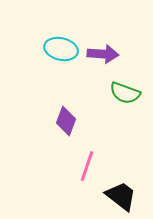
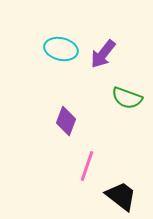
purple arrow: rotated 124 degrees clockwise
green semicircle: moved 2 px right, 5 px down
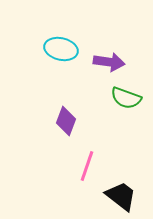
purple arrow: moved 6 px right, 8 px down; rotated 120 degrees counterclockwise
green semicircle: moved 1 px left
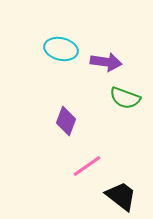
purple arrow: moved 3 px left
green semicircle: moved 1 px left
pink line: rotated 36 degrees clockwise
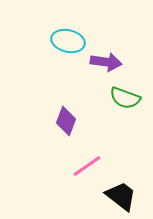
cyan ellipse: moved 7 px right, 8 px up
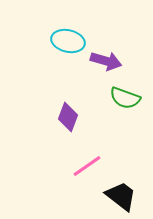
purple arrow: moved 1 px up; rotated 8 degrees clockwise
purple diamond: moved 2 px right, 4 px up
